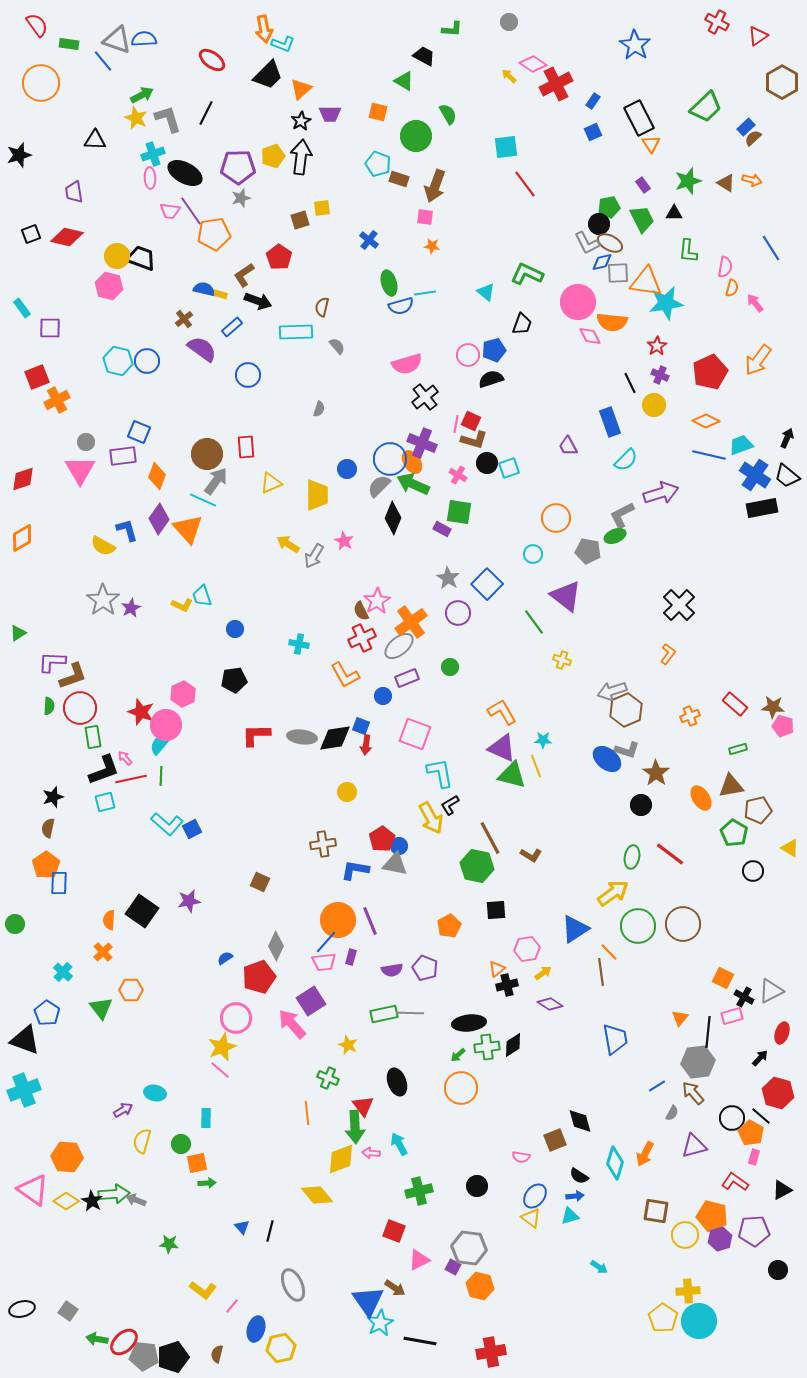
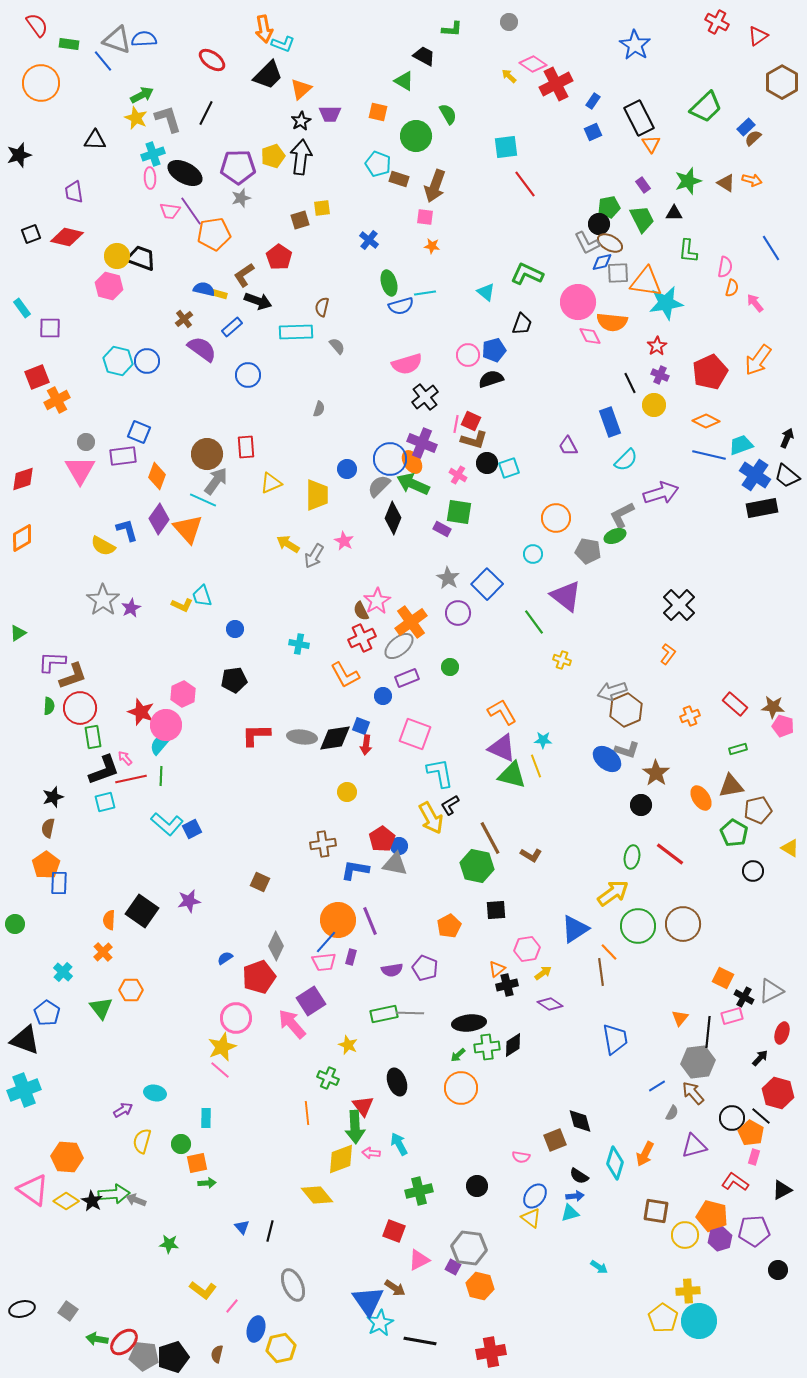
cyan triangle at (570, 1216): moved 3 px up
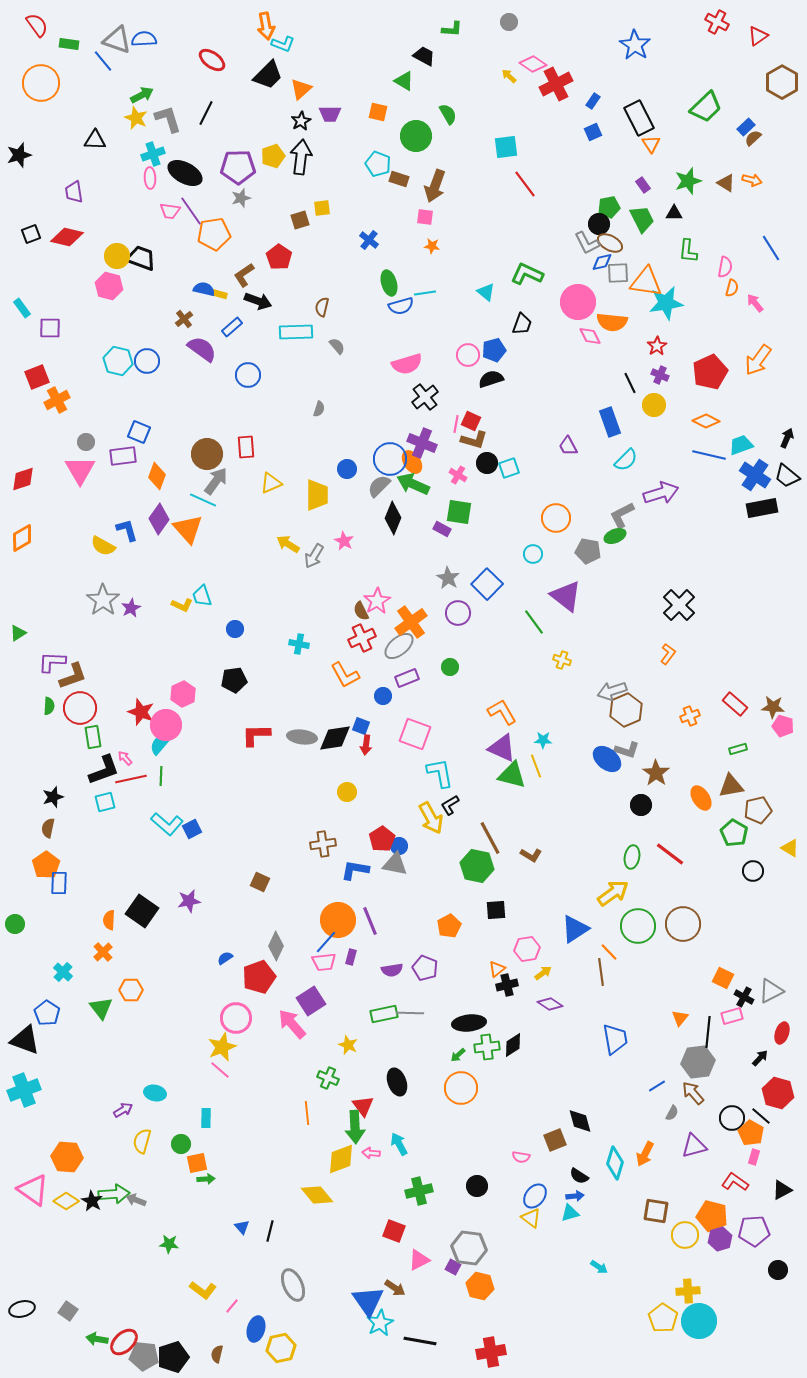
orange arrow at (264, 29): moved 2 px right, 3 px up
green arrow at (207, 1183): moved 1 px left, 4 px up
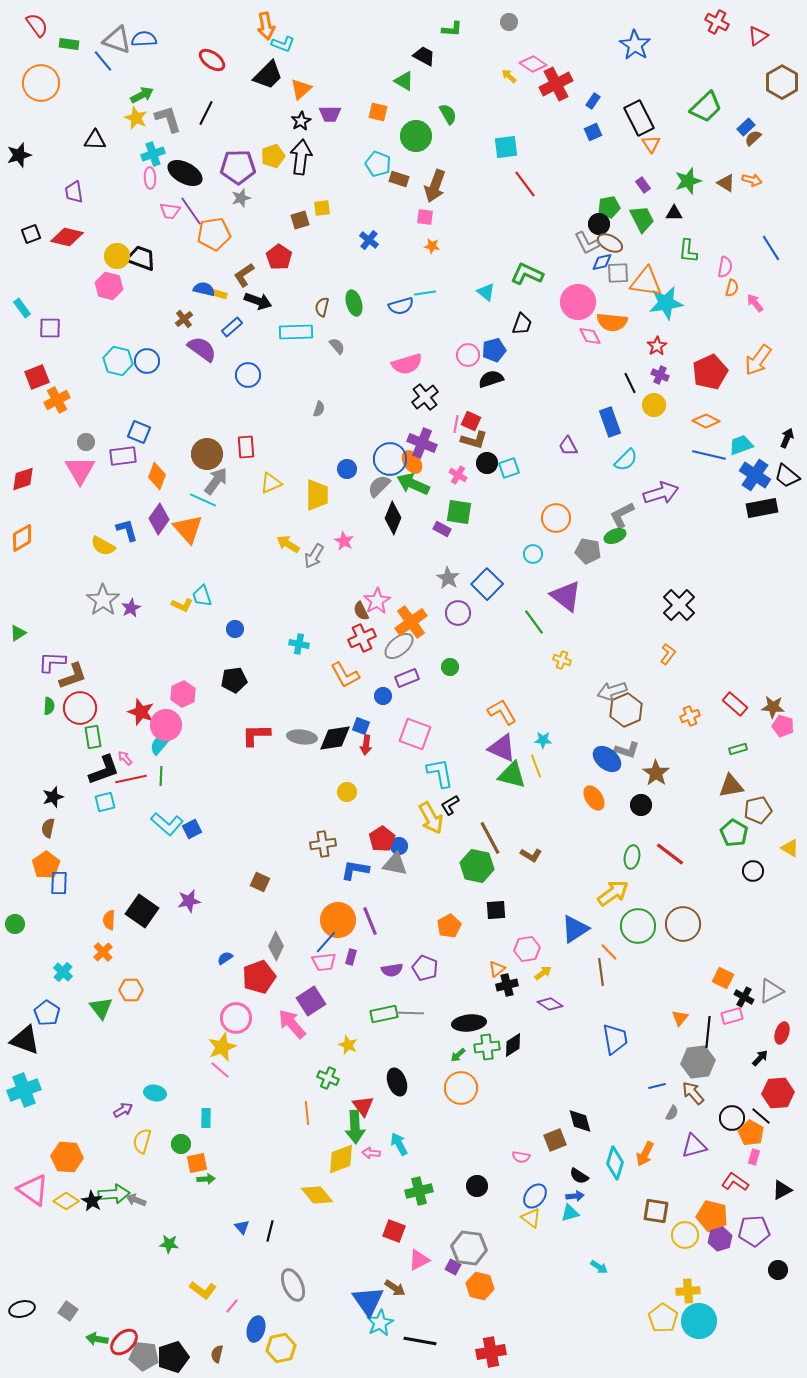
green ellipse at (389, 283): moved 35 px left, 20 px down
orange ellipse at (701, 798): moved 107 px left
blue line at (657, 1086): rotated 18 degrees clockwise
red hexagon at (778, 1093): rotated 20 degrees counterclockwise
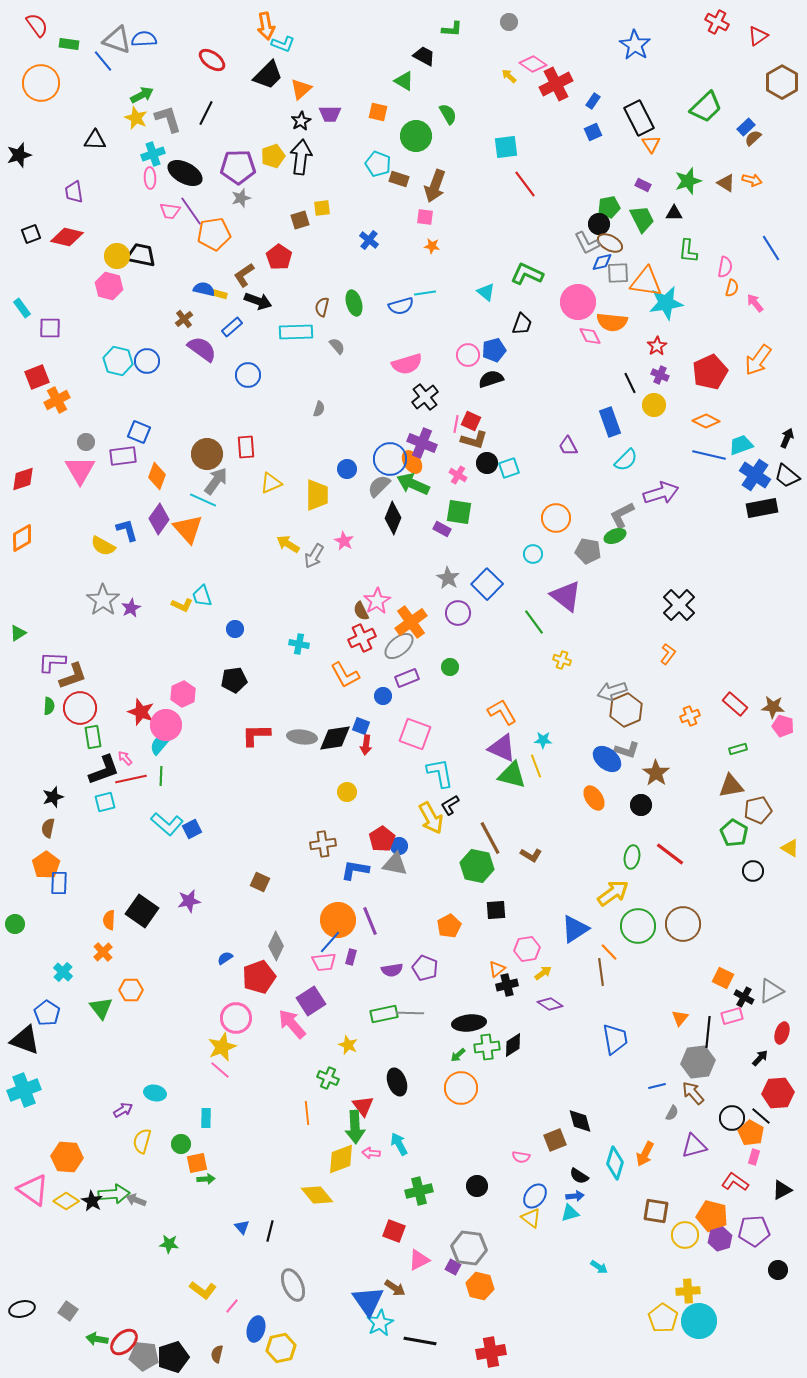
purple rectangle at (643, 185): rotated 28 degrees counterclockwise
black trapezoid at (141, 258): moved 3 px up; rotated 8 degrees counterclockwise
blue line at (326, 942): moved 4 px right
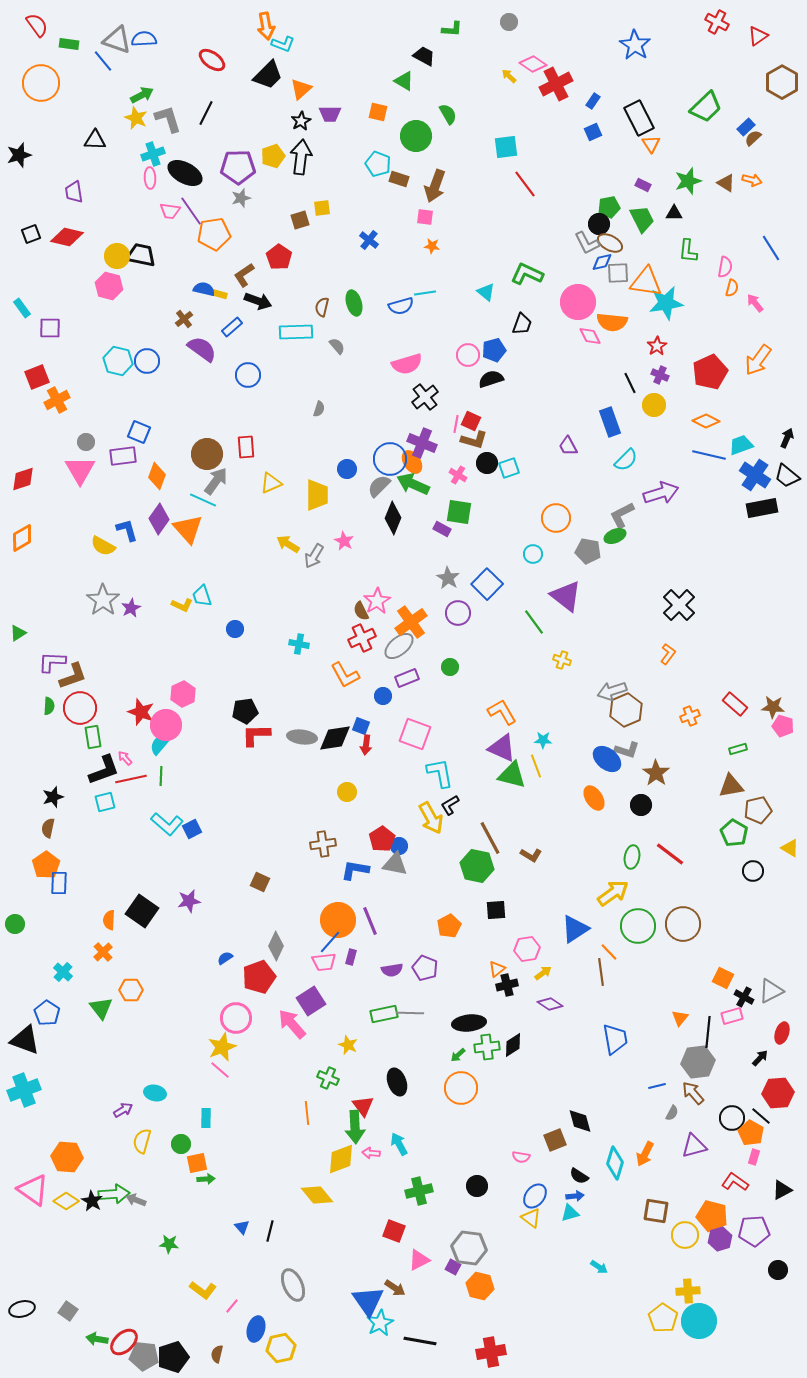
black pentagon at (234, 680): moved 11 px right, 31 px down
